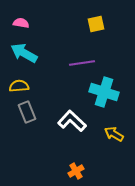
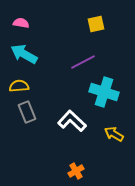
cyan arrow: moved 1 px down
purple line: moved 1 px right, 1 px up; rotated 20 degrees counterclockwise
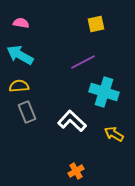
cyan arrow: moved 4 px left, 1 px down
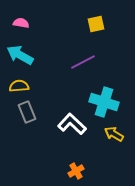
cyan cross: moved 10 px down
white L-shape: moved 3 px down
